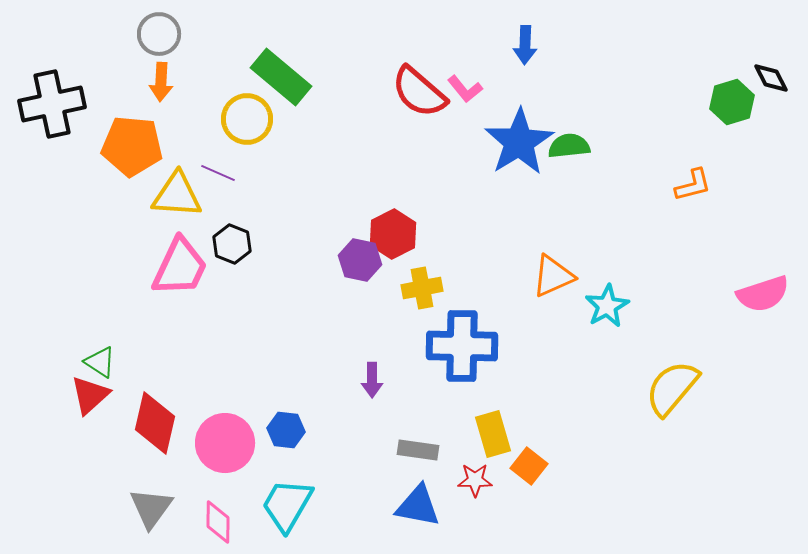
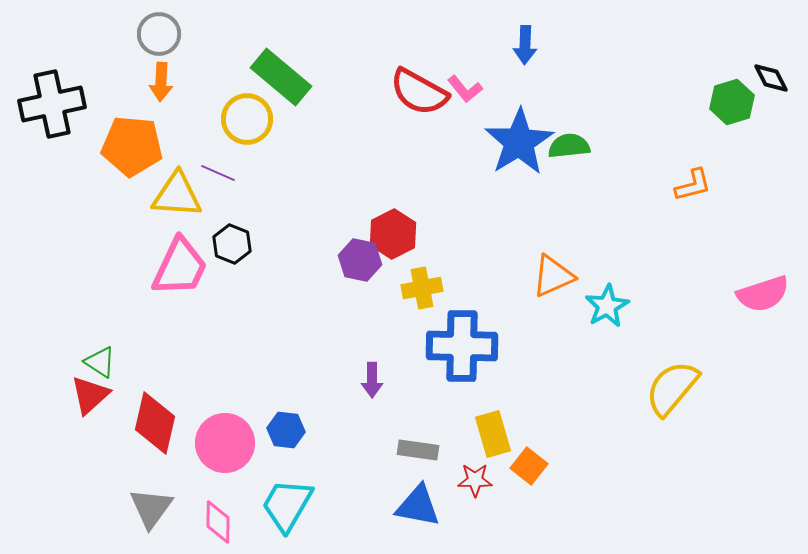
red semicircle: rotated 12 degrees counterclockwise
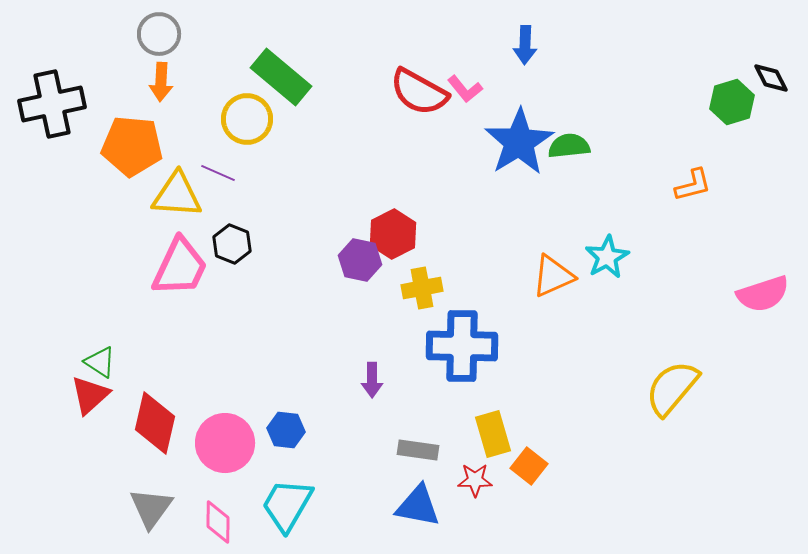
cyan star: moved 49 px up
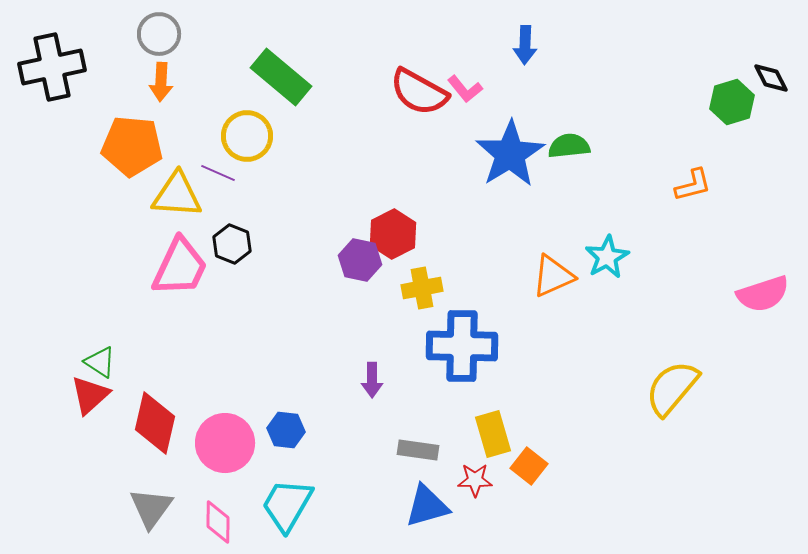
black cross: moved 37 px up
yellow circle: moved 17 px down
blue star: moved 9 px left, 12 px down
blue triangle: moved 9 px right; rotated 27 degrees counterclockwise
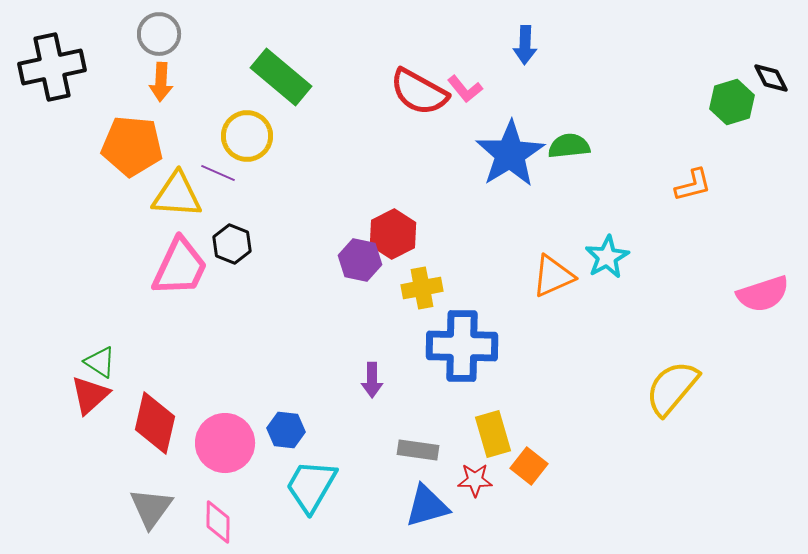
cyan trapezoid: moved 24 px right, 19 px up
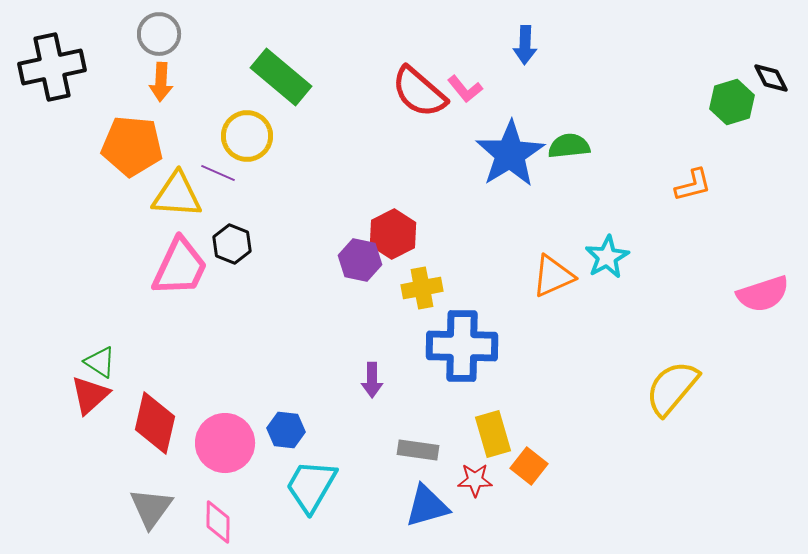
red semicircle: rotated 12 degrees clockwise
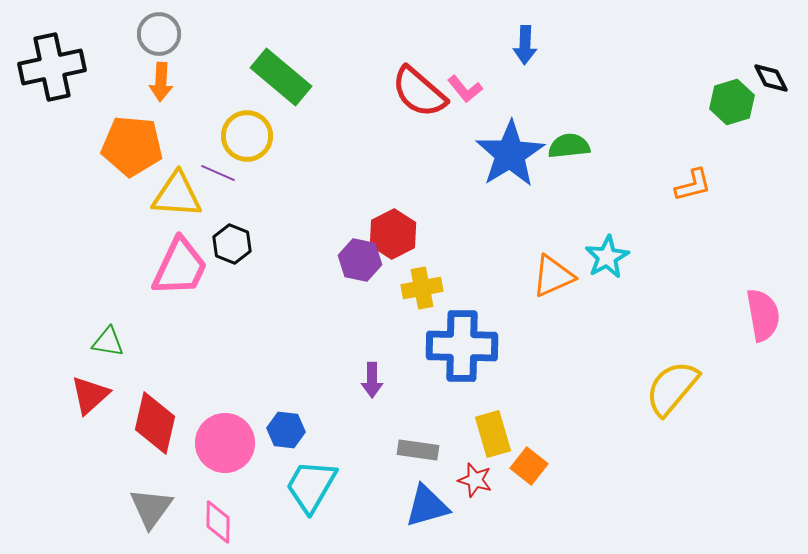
pink semicircle: moved 21 px down; rotated 82 degrees counterclockwise
green triangle: moved 8 px right, 20 px up; rotated 24 degrees counterclockwise
red star: rotated 16 degrees clockwise
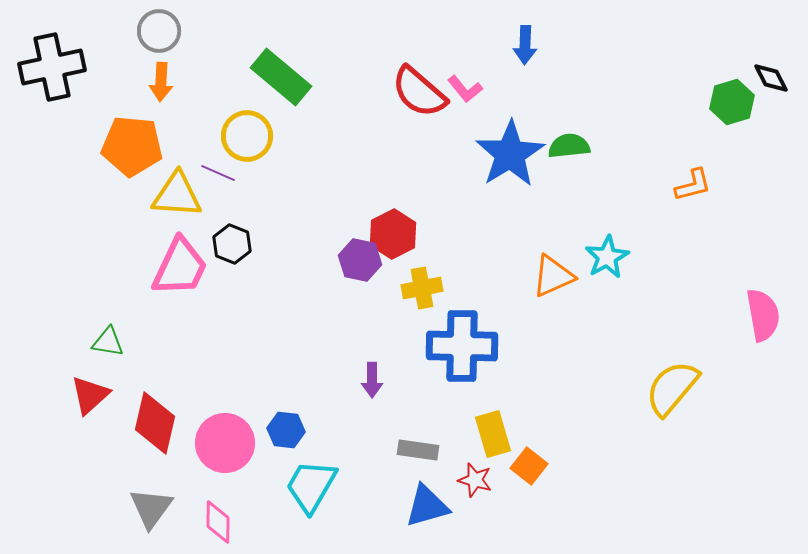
gray circle: moved 3 px up
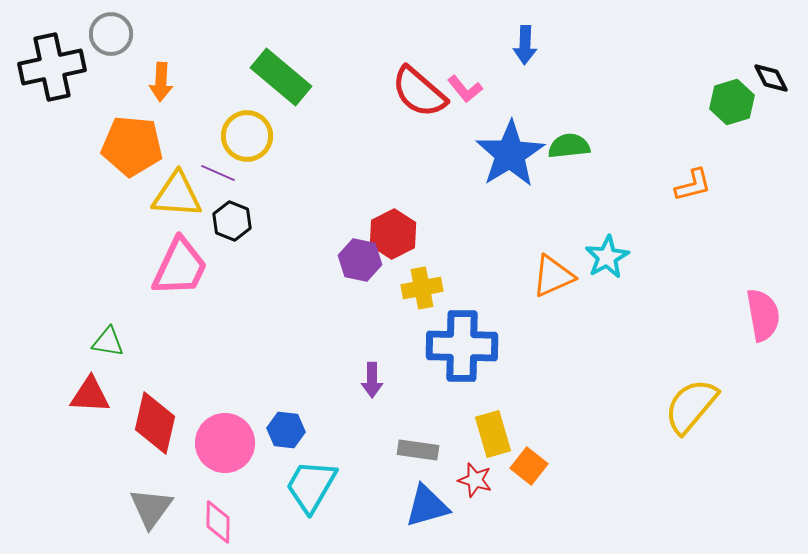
gray circle: moved 48 px left, 3 px down
black hexagon: moved 23 px up
yellow semicircle: moved 19 px right, 18 px down
red triangle: rotated 45 degrees clockwise
